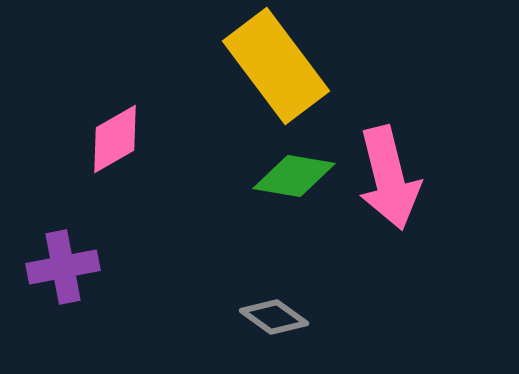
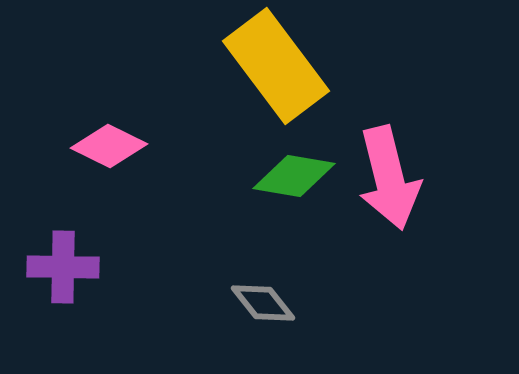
pink diamond: moved 6 px left, 7 px down; rotated 56 degrees clockwise
purple cross: rotated 12 degrees clockwise
gray diamond: moved 11 px left, 14 px up; rotated 16 degrees clockwise
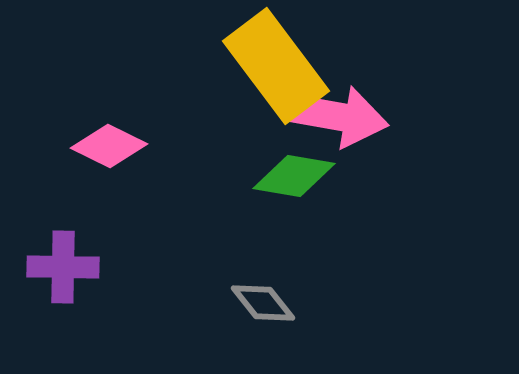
pink arrow: moved 53 px left, 62 px up; rotated 66 degrees counterclockwise
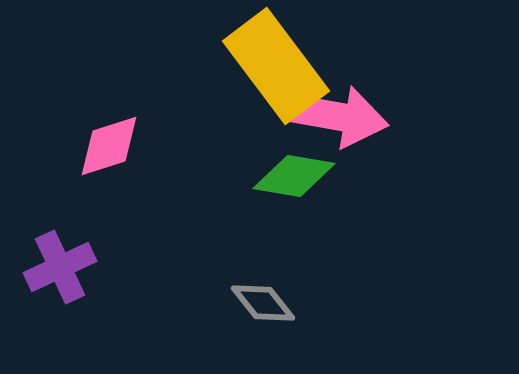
pink diamond: rotated 44 degrees counterclockwise
purple cross: moved 3 px left; rotated 26 degrees counterclockwise
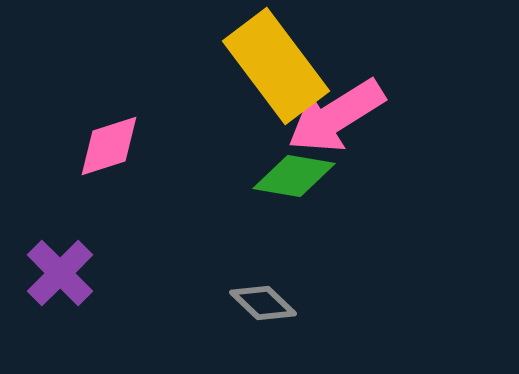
pink arrow: rotated 138 degrees clockwise
purple cross: moved 6 px down; rotated 20 degrees counterclockwise
gray diamond: rotated 8 degrees counterclockwise
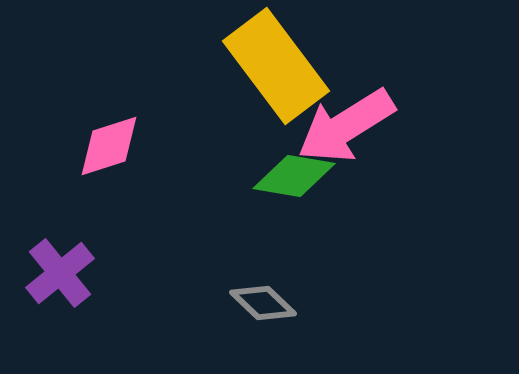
pink arrow: moved 10 px right, 10 px down
purple cross: rotated 6 degrees clockwise
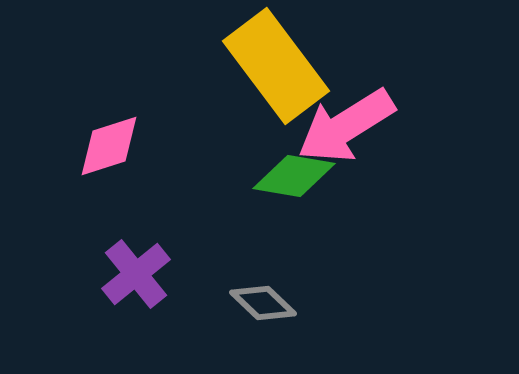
purple cross: moved 76 px right, 1 px down
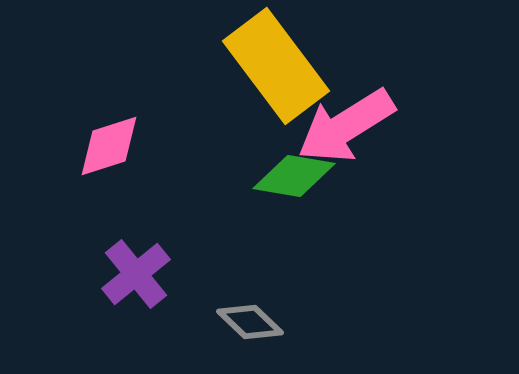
gray diamond: moved 13 px left, 19 px down
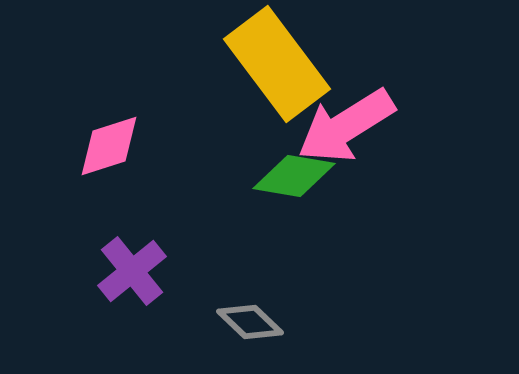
yellow rectangle: moved 1 px right, 2 px up
purple cross: moved 4 px left, 3 px up
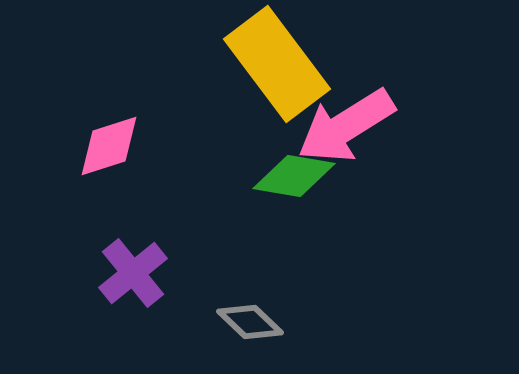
purple cross: moved 1 px right, 2 px down
